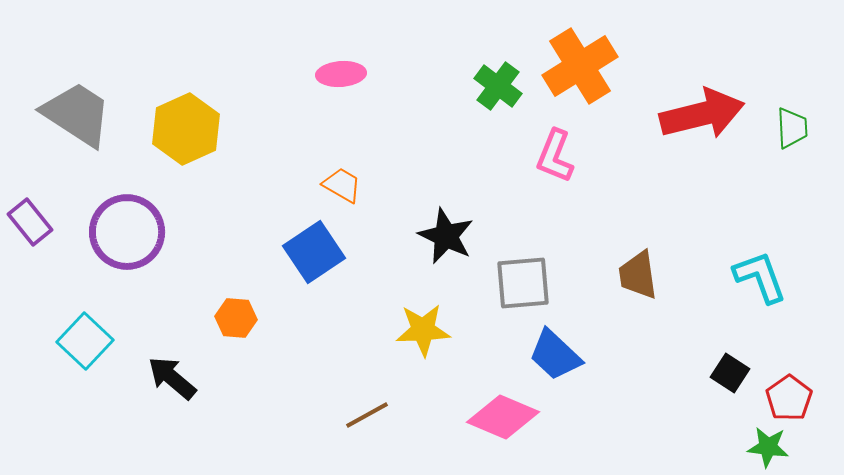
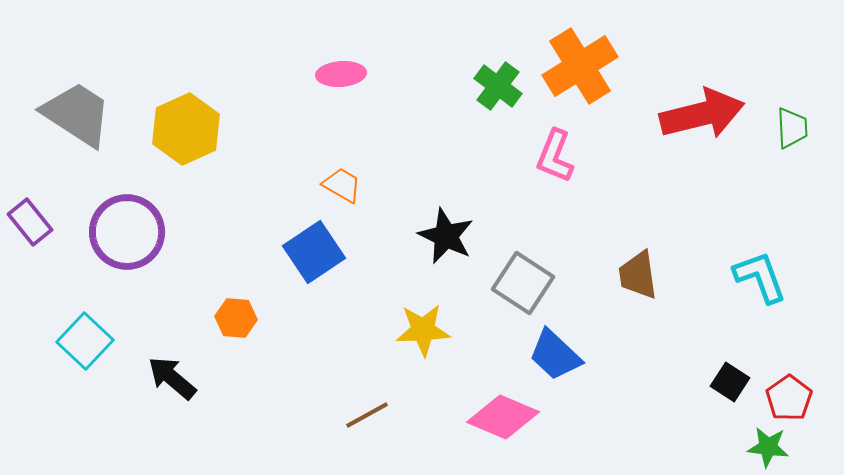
gray square: rotated 38 degrees clockwise
black square: moved 9 px down
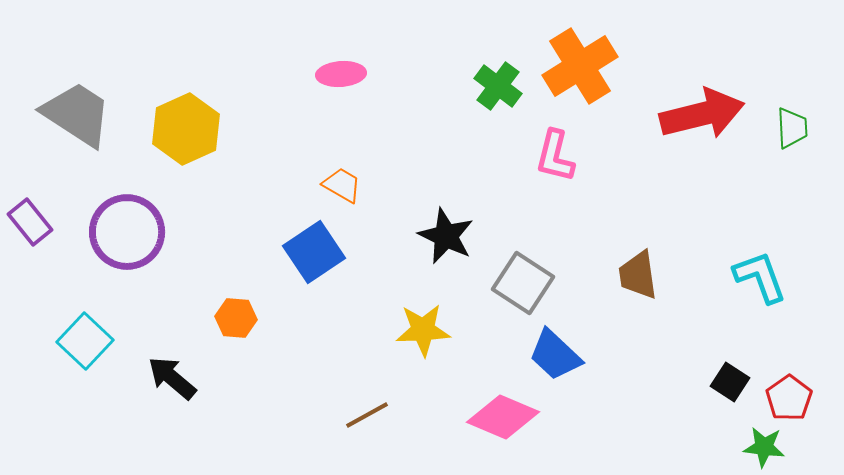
pink L-shape: rotated 8 degrees counterclockwise
green star: moved 4 px left
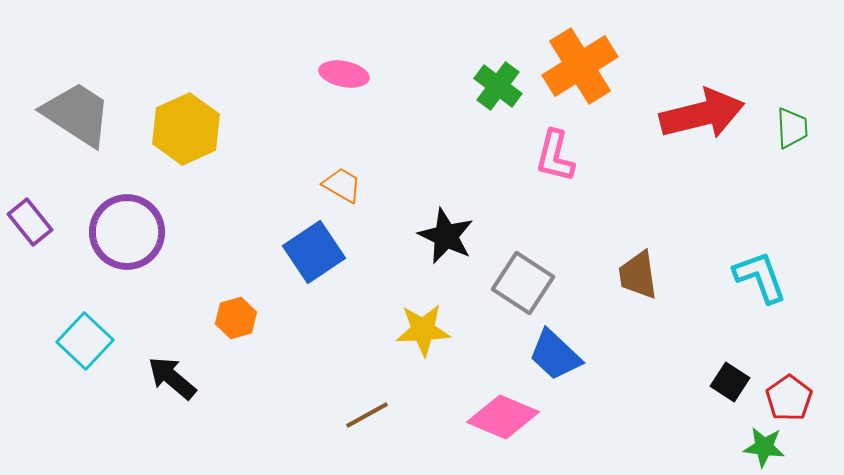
pink ellipse: moved 3 px right; rotated 15 degrees clockwise
orange hexagon: rotated 21 degrees counterclockwise
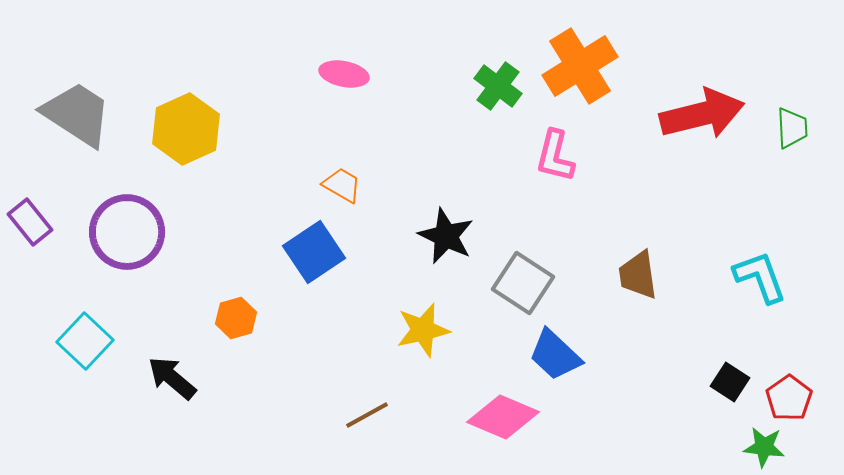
yellow star: rotated 10 degrees counterclockwise
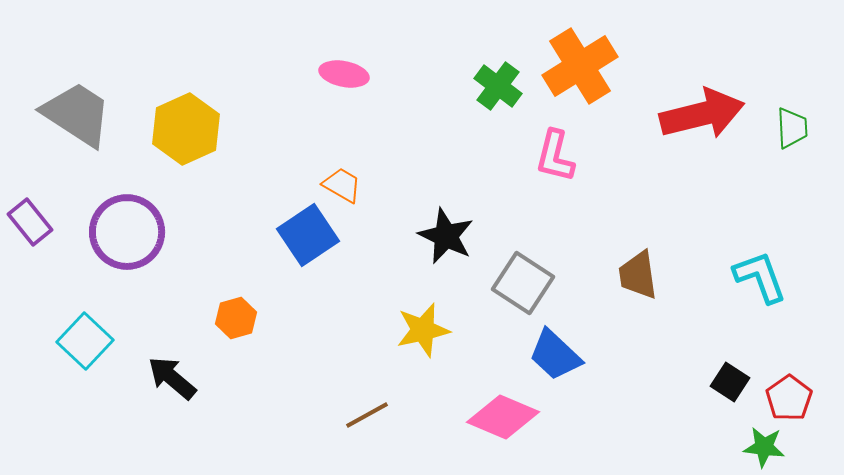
blue square: moved 6 px left, 17 px up
